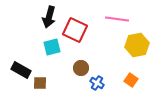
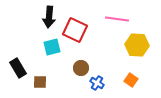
black arrow: rotated 10 degrees counterclockwise
yellow hexagon: rotated 15 degrees clockwise
black rectangle: moved 3 px left, 2 px up; rotated 30 degrees clockwise
brown square: moved 1 px up
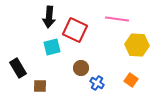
brown square: moved 4 px down
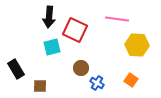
black rectangle: moved 2 px left, 1 px down
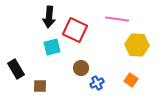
blue cross: rotated 32 degrees clockwise
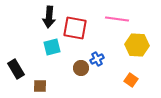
red square: moved 2 px up; rotated 15 degrees counterclockwise
blue cross: moved 24 px up
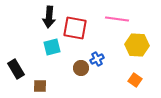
orange square: moved 4 px right
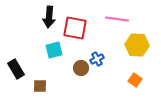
cyan square: moved 2 px right, 3 px down
